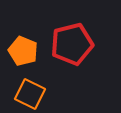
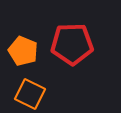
red pentagon: rotated 12 degrees clockwise
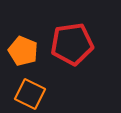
red pentagon: rotated 6 degrees counterclockwise
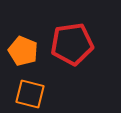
orange square: rotated 12 degrees counterclockwise
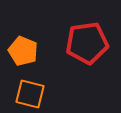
red pentagon: moved 15 px right, 1 px up
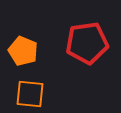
orange square: rotated 8 degrees counterclockwise
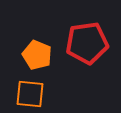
orange pentagon: moved 14 px right, 4 px down
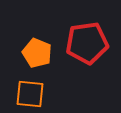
orange pentagon: moved 2 px up
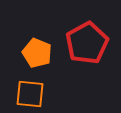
red pentagon: rotated 21 degrees counterclockwise
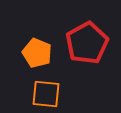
orange square: moved 16 px right
